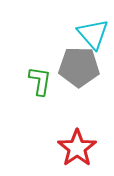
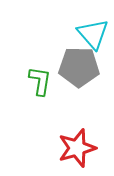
red star: rotated 18 degrees clockwise
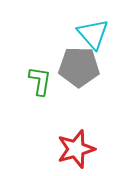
red star: moved 1 px left, 1 px down
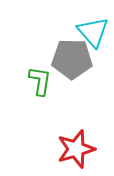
cyan triangle: moved 2 px up
gray pentagon: moved 7 px left, 8 px up
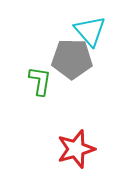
cyan triangle: moved 3 px left, 1 px up
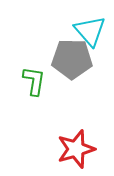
green L-shape: moved 6 px left
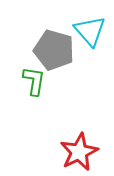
gray pentagon: moved 18 px left, 9 px up; rotated 15 degrees clockwise
red star: moved 3 px right, 3 px down; rotated 9 degrees counterclockwise
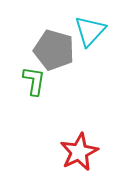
cyan triangle: rotated 24 degrees clockwise
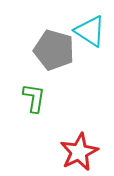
cyan triangle: rotated 40 degrees counterclockwise
green L-shape: moved 17 px down
